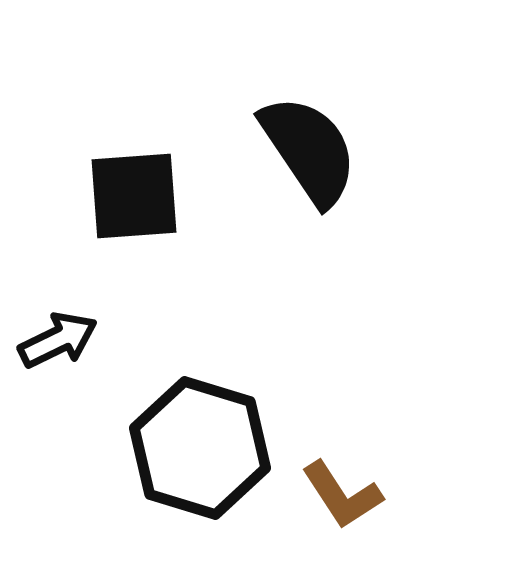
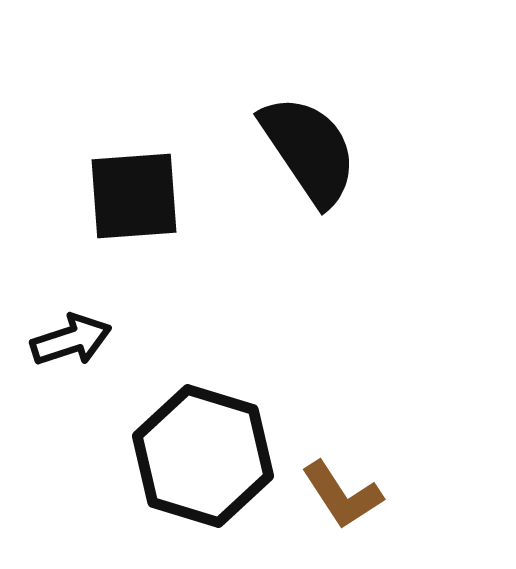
black arrow: moved 13 px right; rotated 8 degrees clockwise
black hexagon: moved 3 px right, 8 px down
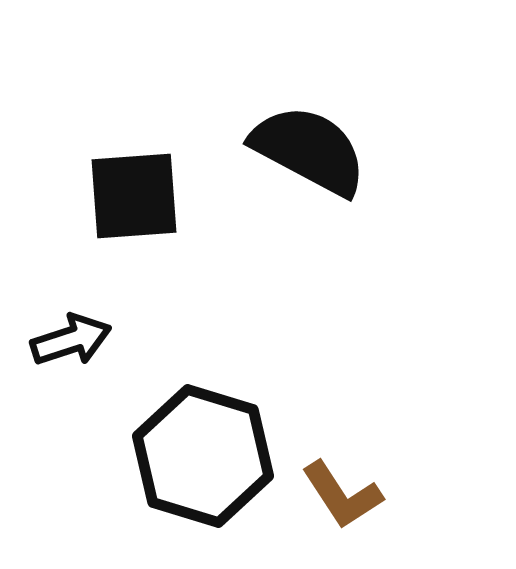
black semicircle: rotated 28 degrees counterclockwise
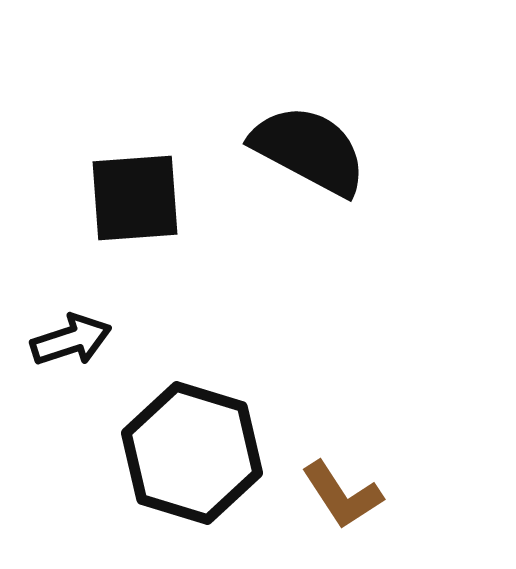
black square: moved 1 px right, 2 px down
black hexagon: moved 11 px left, 3 px up
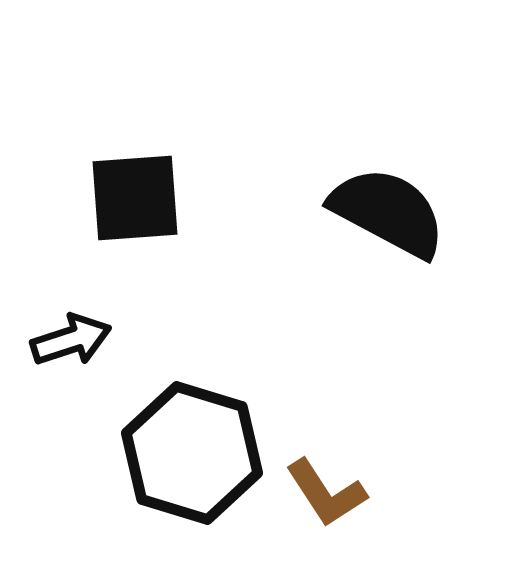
black semicircle: moved 79 px right, 62 px down
brown L-shape: moved 16 px left, 2 px up
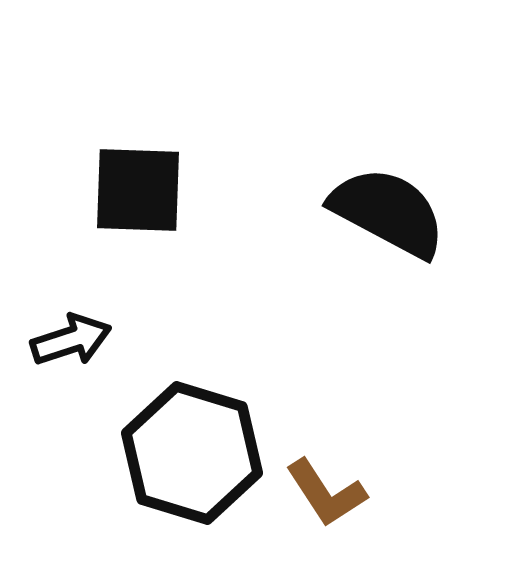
black square: moved 3 px right, 8 px up; rotated 6 degrees clockwise
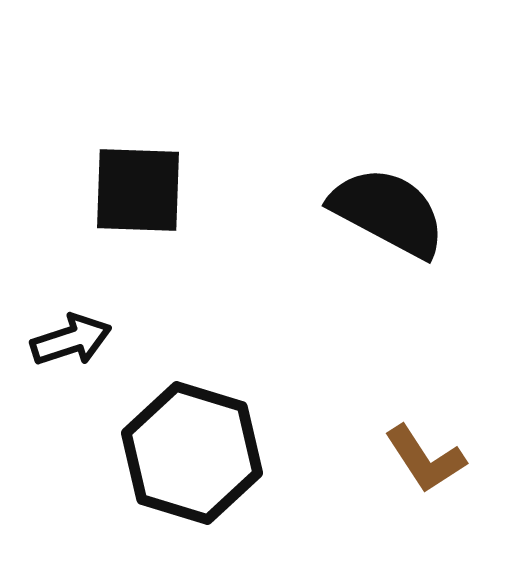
brown L-shape: moved 99 px right, 34 px up
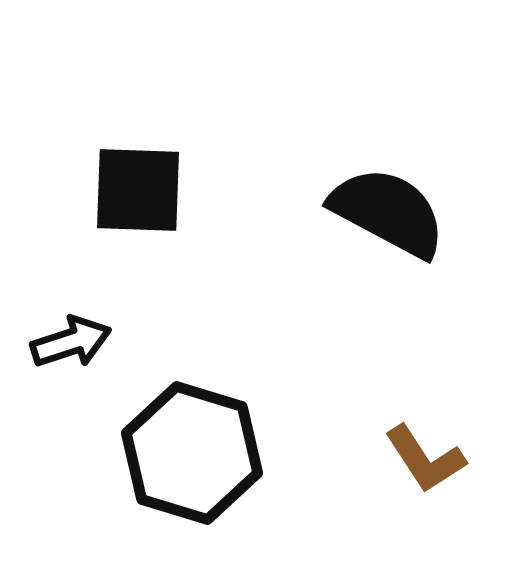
black arrow: moved 2 px down
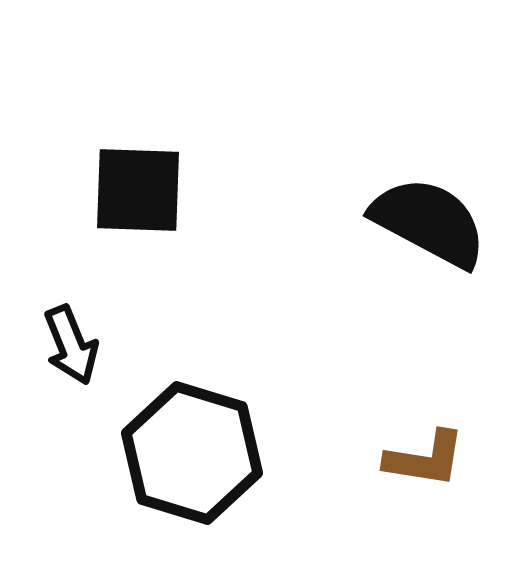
black semicircle: moved 41 px right, 10 px down
black arrow: moved 3 px down; rotated 86 degrees clockwise
brown L-shape: rotated 48 degrees counterclockwise
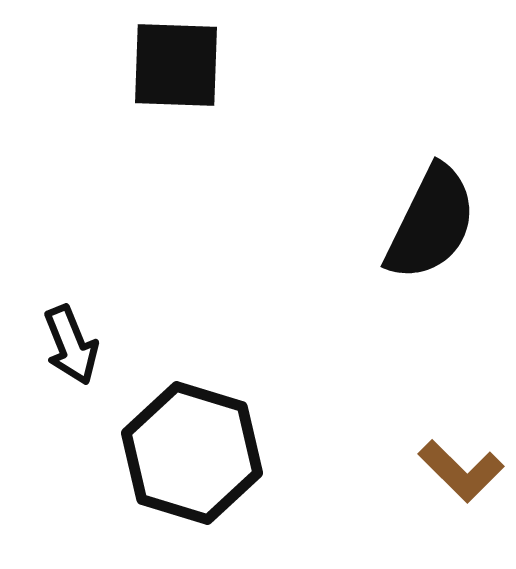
black square: moved 38 px right, 125 px up
black semicircle: moved 2 px right, 1 px down; rotated 88 degrees clockwise
brown L-shape: moved 36 px right, 12 px down; rotated 36 degrees clockwise
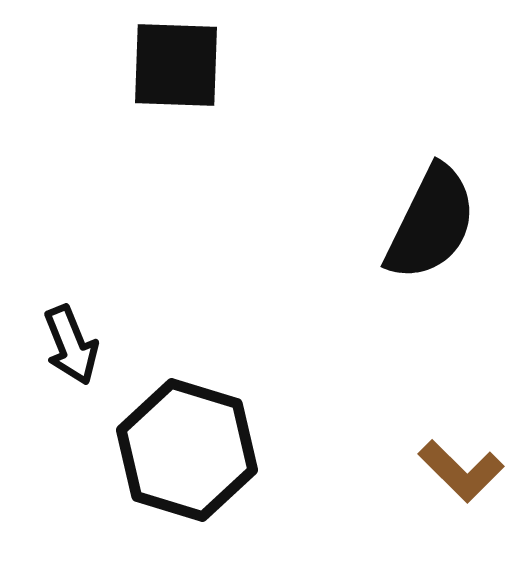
black hexagon: moved 5 px left, 3 px up
